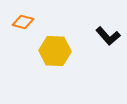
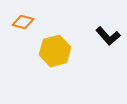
yellow hexagon: rotated 16 degrees counterclockwise
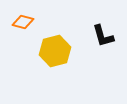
black L-shape: moved 5 px left; rotated 25 degrees clockwise
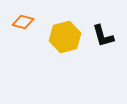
yellow hexagon: moved 10 px right, 14 px up
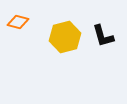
orange diamond: moved 5 px left
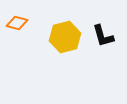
orange diamond: moved 1 px left, 1 px down
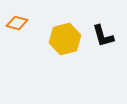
yellow hexagon: moved 2 px down
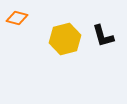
orange diamond: moved 5 px up
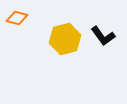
black L-shape: rotated 20 degrees counterclockwise
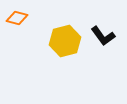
yellow hexagon: moved 2 px down
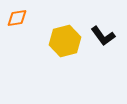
orange diamond: rotated 25 degrees counterclockwise
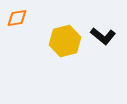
black L-shape: rotated 15 degrees counterclockwise
